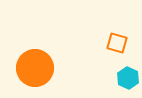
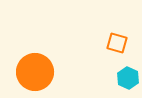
orange circle: moved 4 px down
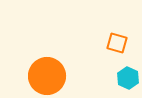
orange circle: moved 12 px right, 4 px down
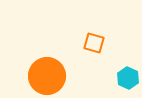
orange square: moved 23 px left
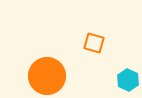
cyan hexagon: moved 2 px down
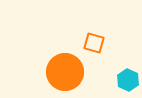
orange circle: moved 18 px right, 4 px up
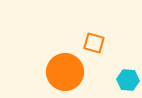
cyan hexagon: rotated 20 degrees counterclockwise
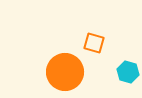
cyan hexagon: moved 8 px up; rotated 10 degrees clockwise
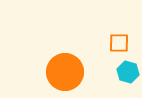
orange square: moved 25 px right; rotated 15 degrees counterclockwise
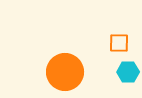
cyan hexagon: rotated 15 degrees counterclockwise
